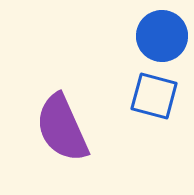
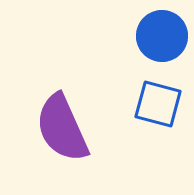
blue square: moved 4 px right, 8 px down
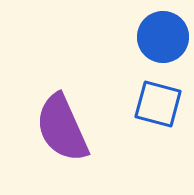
blue circle: moved 1 px right, 1 px down
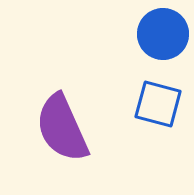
blue circle: moved 3 px up
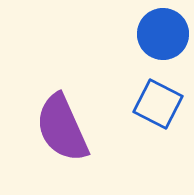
blue square: rotated 12 degrees clockwise
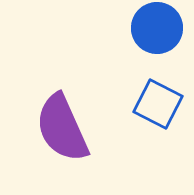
blue circle: moved 6 px left, 6 px up
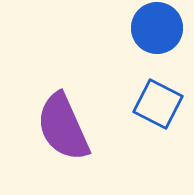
purple semicircle: moved 1 px right, 1 px up
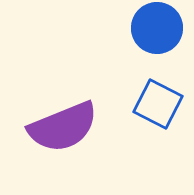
purple semicircle: rotated 88 degrees counterclockwise
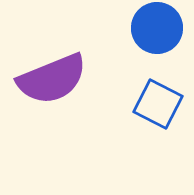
purple semicircle: moved 11 px left, 48 px up
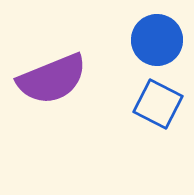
blue circle: moved 12 px down
